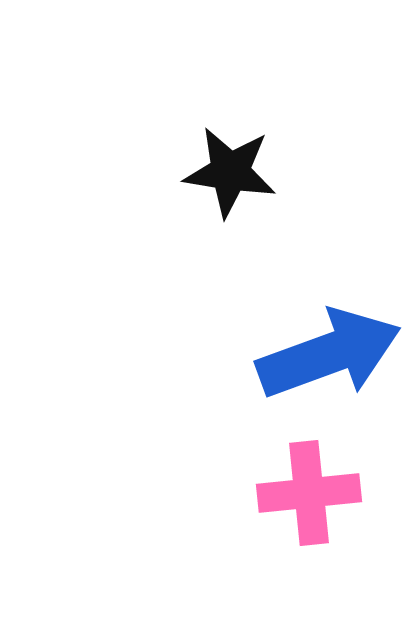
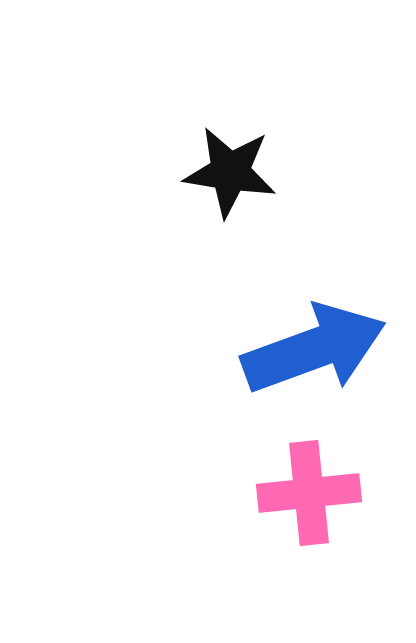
blue arrow: moved 15 px left, 5 px up
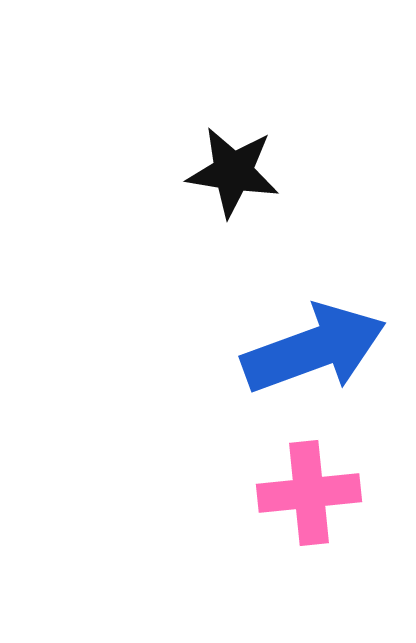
black star: moved 3 px right
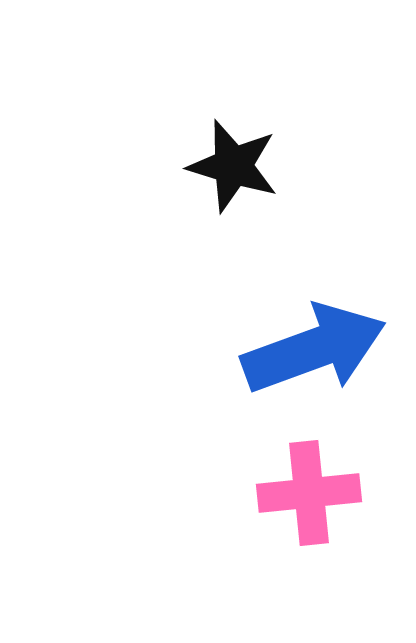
black star: moved 6 px up; rotated 8 degrees clockwise
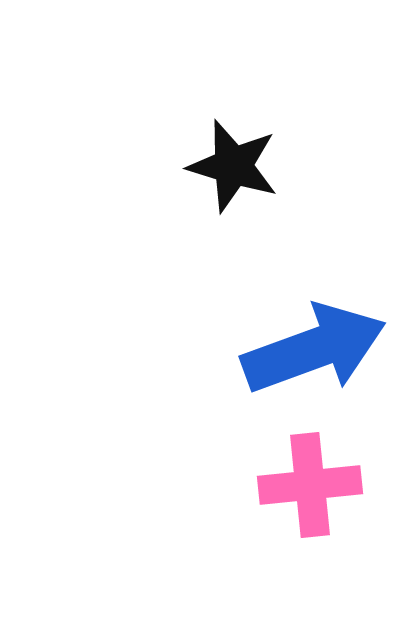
pink cross: moved 1 px right, 8 px up
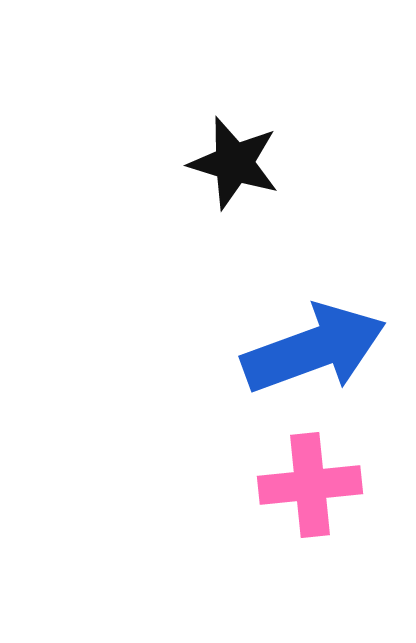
black star: moved 1 px right, 3 px up
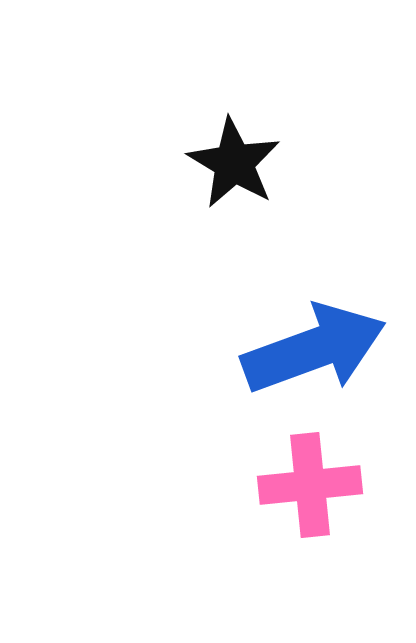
black star: rotated 14 degrees clockwise
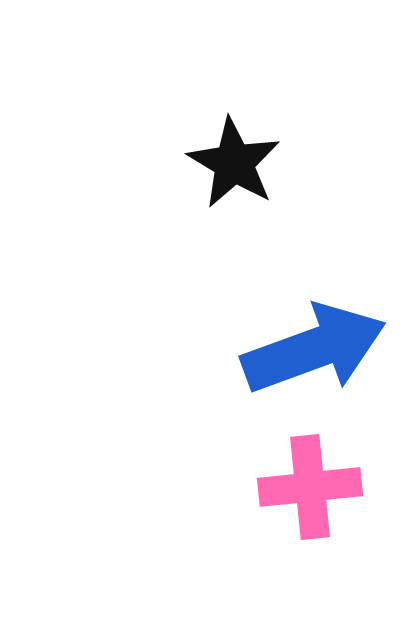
pink cross: moved 2 px down
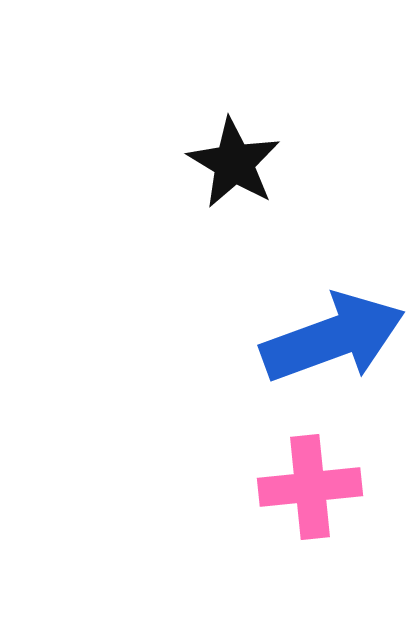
blue arrow: moved 19 px right, 11 px up
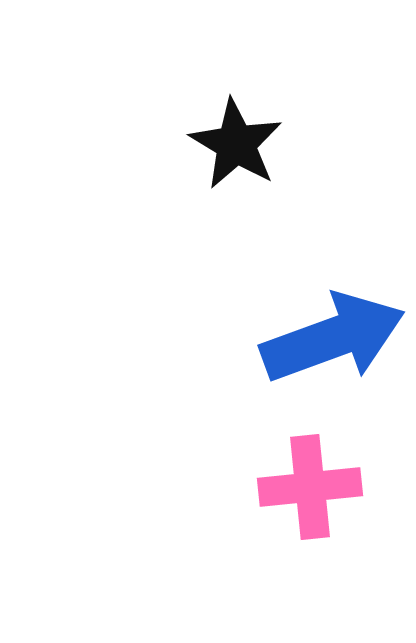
black star: moved 2 px right, 19 px up
